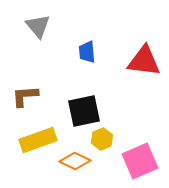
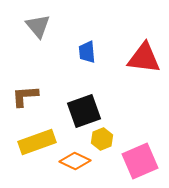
red triangle: moved 3 px up
black square: rotated 8 degrees counterclockwise
yellow rectangle: moved 1 px left, 2 px down
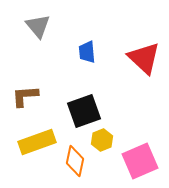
red triangle: rotated 36 degrees clockwise
yellow hexagon: moved 1 px down
orange diamond: rotated 76 degrees clockwise
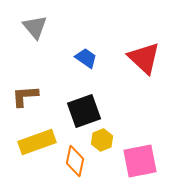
gray triangle: moved 3 px left, 1 px down
blue trapezoid: moved 1 px left, 6 px down; rotated 130 degrees clockwise
pink square: rotated 12 degrees clockwise
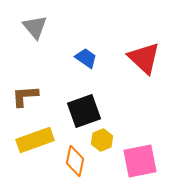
yellow rectangle: moved 2 px left, 2 px up
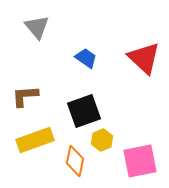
gray triangle: moved 2 px right
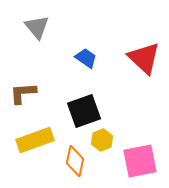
brown L-shape: moved 2 px left, 3 px up
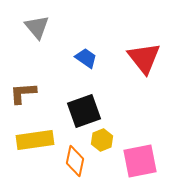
red triangle: rotated 9 degrees clockwise
yellow rectangle: rotated 12 degrees clockwise
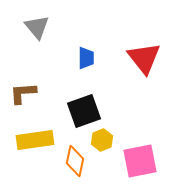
blue trapezoid: rotated 55 degrees clockwise
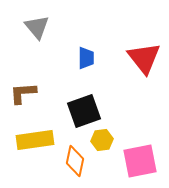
yellow hexagon: rotated 15 degrees clockwise
